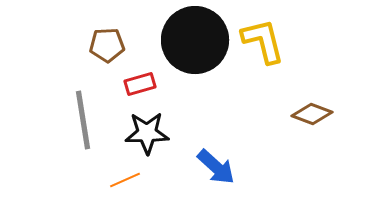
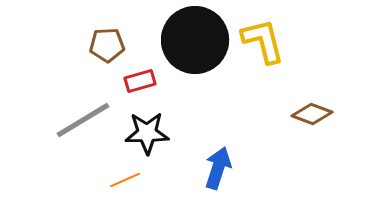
red rectangle: moved 3 px up
gray line: rotated 68 degrees clockwise
blue arrow: moved 2 px right, 1 px down; rotated 114 degrees counterclockwise
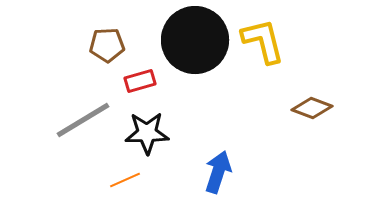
brown diamond: moved 6 px up
blue arrow: moved 4 px down
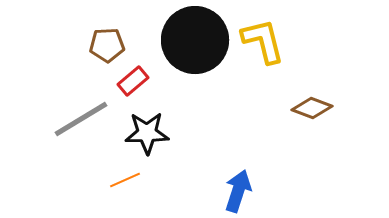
red rectangle: moved 7 px left; rotated 24 degrees counterclockwise
gray line: moved 2 px left, 1 px up
blue arrow: moved 20 px right, 19 px down
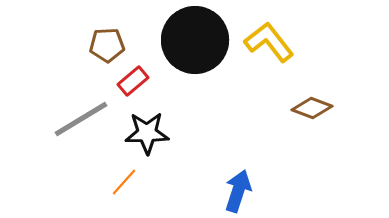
yellow L-shape: moved 6 px right, 1 px down; rotated 24 degrees counterclockwise
orange line: moved 1 px left, 2 px down; rotated 24 degrees counterclockwise
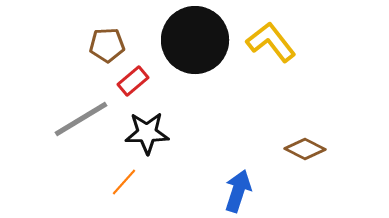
yellow L-shape: moved 2 px right
brown diamond: moved 7 px left, 41 px down; rotated 6 degrees clockwise
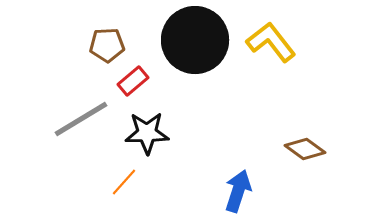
brown diamond: rotated 9 degrees clockwise
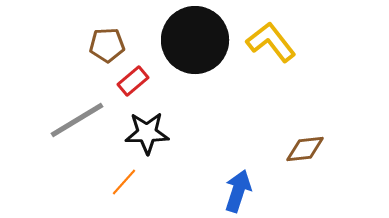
gray line: moved 4 px left, 1 px down
brown diamond: rotated 42 degrees counterclockwise
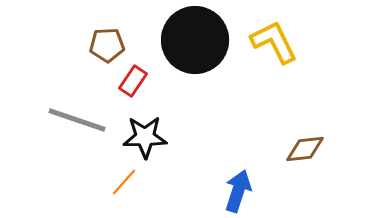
yellow L-shape: moved 3 px right; rotated 12 degrees clockwise
red rectangle: rotated 16 degrees counterclockwise
gray line: rotated 50 degrees clockwise
black star: moved 2 px left, 4 px down
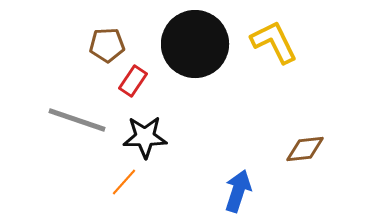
black circle: moved 4 px down
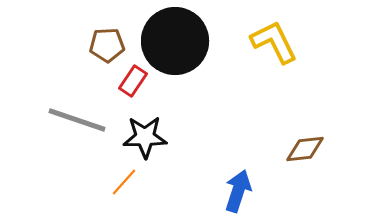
black circle: moved 20 px left, 3 px up
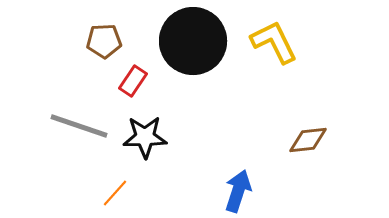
black circle: moved 18 px right
brown pentagon: moved 3 px left, 4 px up
gray line: moved 2 px right, 6 px down
brown diamond: moved 3 px right, 9 px up
orange line: moved 9 px left, 11 px down
